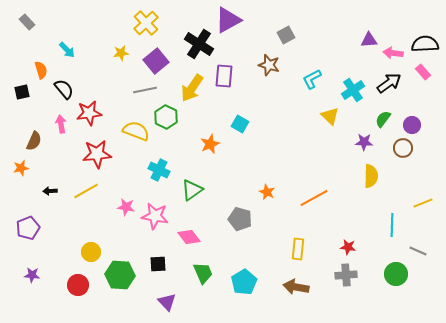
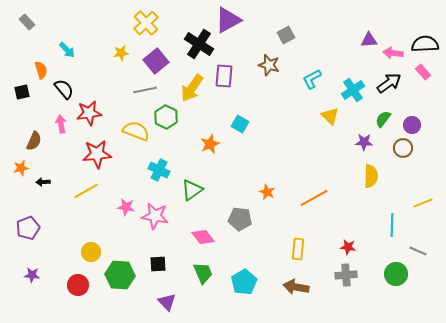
black arrow at (50, 191): moved 7 px left, 9 px up
gray pentagon at (240, 219): rotated 10 degrees counterclockwise
pink diamond at (189, 237): moved 14 px right
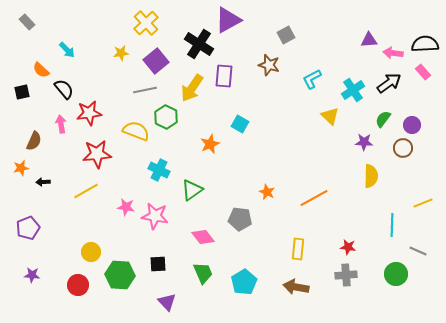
orange semicircle at (41, 70): rotated 150 degrees clockwise
